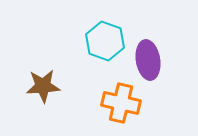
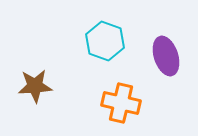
purple ellipse: moved 18 px right, 4 px up; rotated 9 degrees counterclockwise
brown star: moved 8 px left
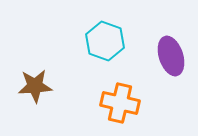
purple ellipse: moved 5 px right
orange cross: moved 1 px left
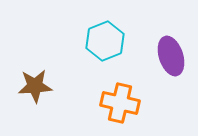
cyan hexagon: rotated 18 degrees clockwise
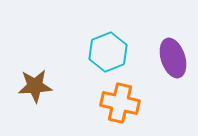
cyan hexagon: moved 3 px right, 11 px down
purple ellipse: moved 2 px right, 2 px down
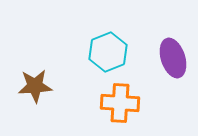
orange cross: rotated 9 degrees counterclockwise
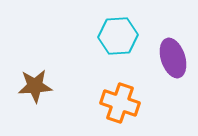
cyan hexagon: moved 10 px right, 16 px up; rotated 18 degrees clockwise
orange cross: rotated 15 degrees clockwise
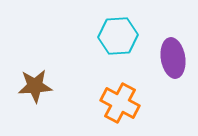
purple ellipse: rotated 9 degrees clockwise
orange cross: rotated 9 degrees clockwise
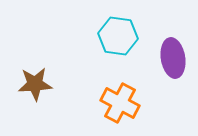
cyan hexagon: rotated 12 degrees clockwise
brown star: moved 2 px up
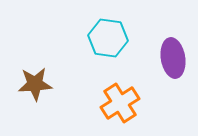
cyan hexagon: moved 10 px left, 2 px down
orange cross: rotated 30 degrees clockwise
